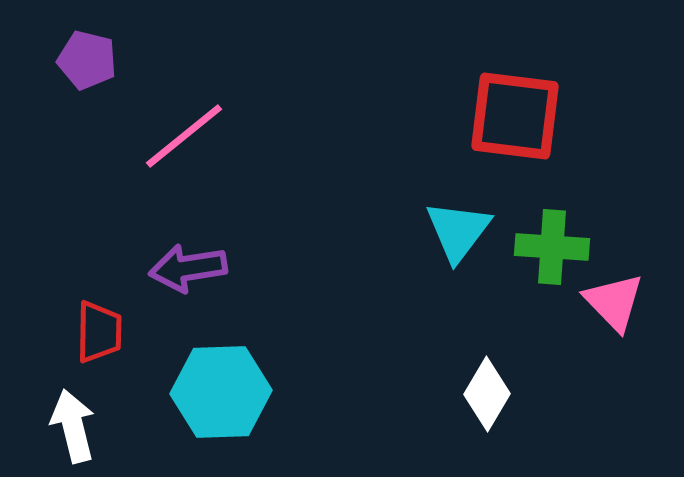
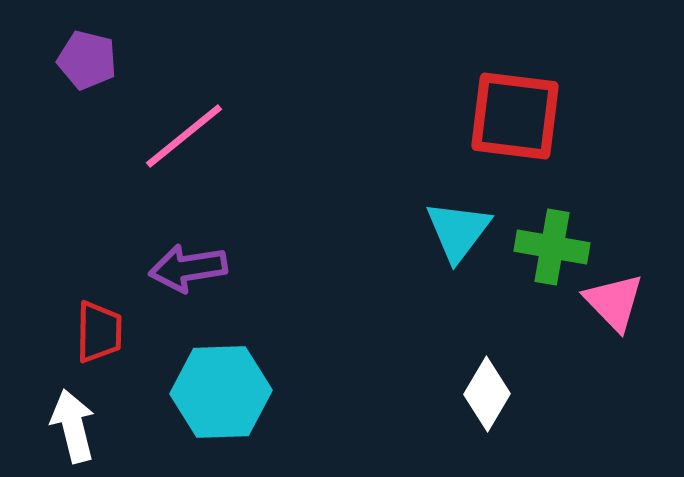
green cross: rotated 6 degrees clockwise
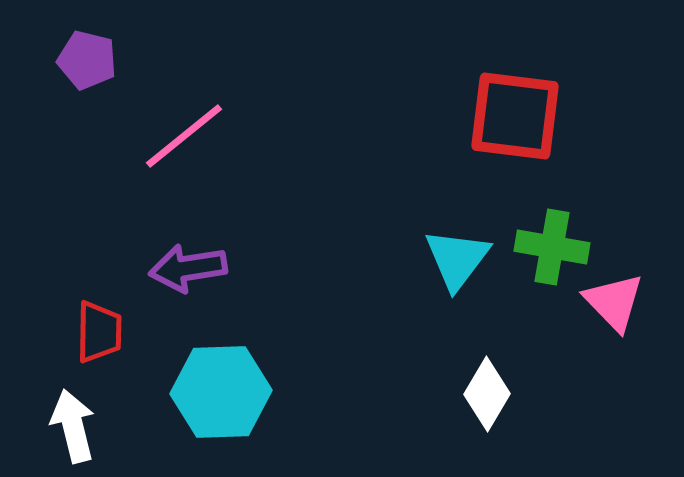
cyan triangle: moved 1 px left, 28 px down
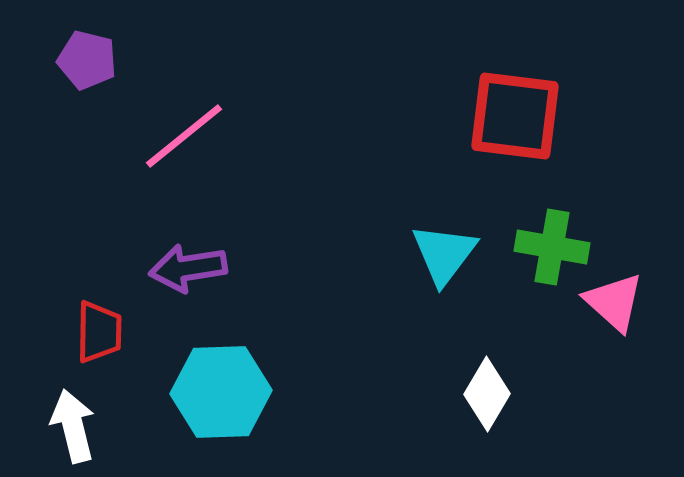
cyan triangle: moved 13 px left, 5 px up
pink triangle: rotated 4 degrees counterclockwise
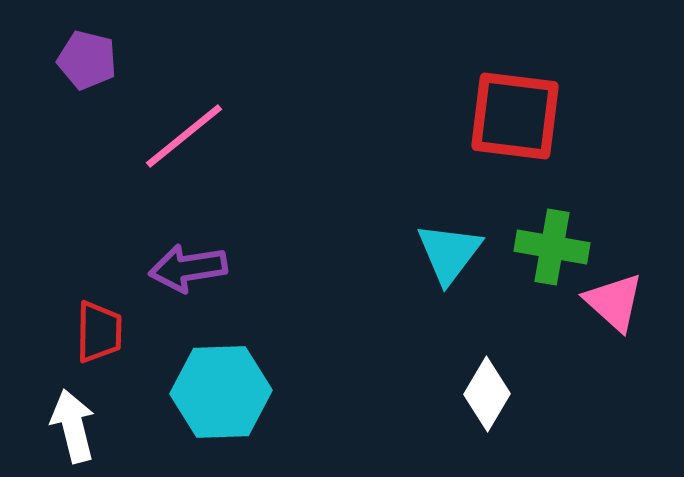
cyan triangle: moved 5 px right, 1 px up
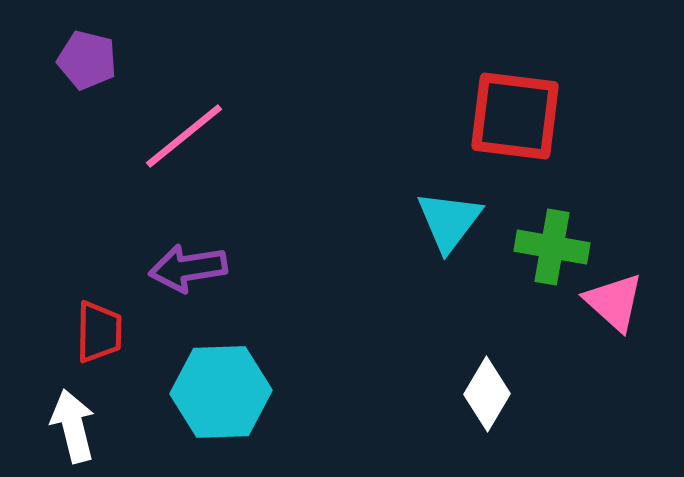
cyan triangle: moved 32 px up
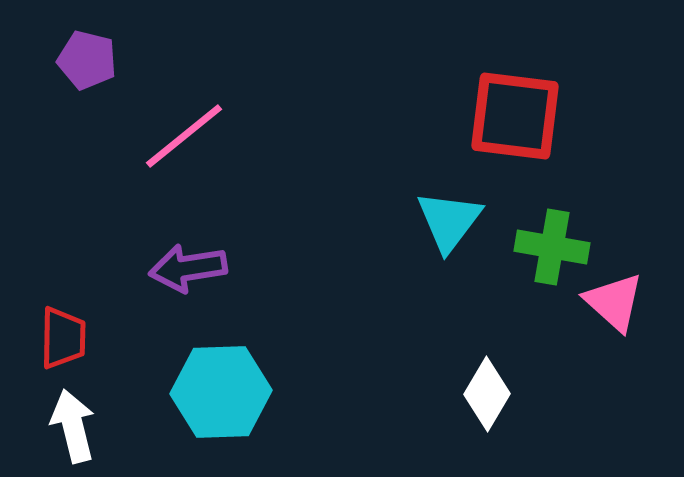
red trapezoid: moved 36 px left, 6 px down
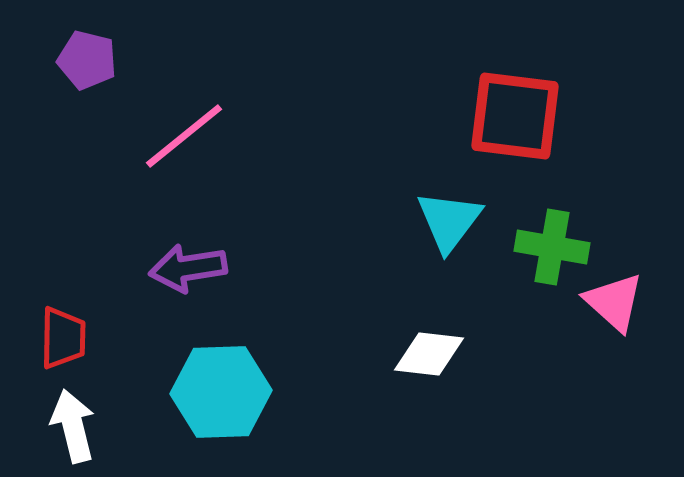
white diamond: moved 58 px left, 40 px up; rotated 66 degrees clockwise
